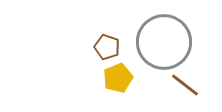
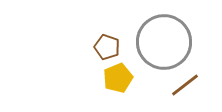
brown line: rotated 76 degrees counterclockwise
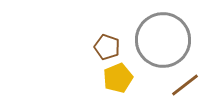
gray circle: moved 1 px left, 2 px up
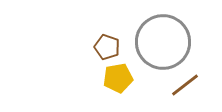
gray circle: moved 2 px down
yellow pentagon: rotated 12 degrees clockwise
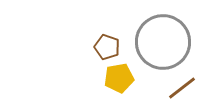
yellow pentagon: moved 1 px right
brown line: moved 3 px left, 3 px down
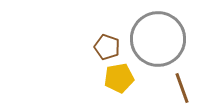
gray circle: moved 5 px left, 3 px up
brown line: rotated 72 degrees counterclockwise
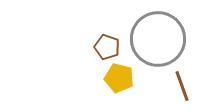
yellow pentagon: rotated 24 degrees clockwise
brown line: moved 2 px up
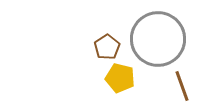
brown pentagon: rotated 20 degrees clockwise
yellow pentagon: moved 1 px right
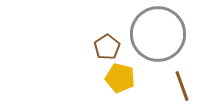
gray circle: moved 5 px up
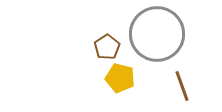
gray circle: moved 1 px left
